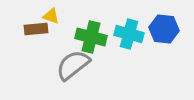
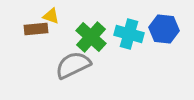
green cross: rotated 28 degrees clockwise
gray semicircle: rotated 12 degrees clockwise
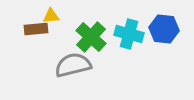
yellow triangle: rotated 24 degrees counterclockwise
gray semicircle: rotated 12 degrees clockwise
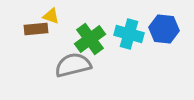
yellow triangle: rotated 24 degrees clockwise
green cross: moved 1 px left, 2 px down; rotated 12 degrees clockwise
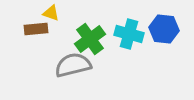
yellow triangle: moved 3 px up
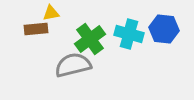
yellow triangle: rotated 30 degrees counterclockwise
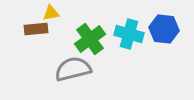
gray semicircle: moved 4 px down
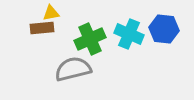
brown rectangle: moved 6 px right, 1 px up
cyan cross: rotated 8 degrees clockwise
green cross: rotated 12 degrees clockwise
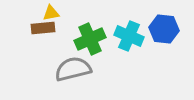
brown rectangle: moved 1 px right
cyan cross: moved 2 px down
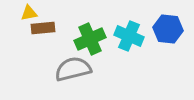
yellow triangle: moved 22 px left
blue hexagon: moved 4 px right
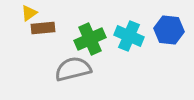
yellow triangle: rotated 24 degrees counterclockwise
blue hexagon: moved 1 px right, 1 px down
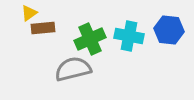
cyan cross: rotated 12 degrees counterclockwise
